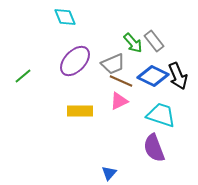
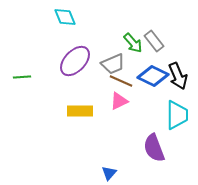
green line: moved 1 px left, 1 px down; rotated 36 degrees clockwise
cyan trapezoid: moved 16 px right; rotated 72 degrees clockwise
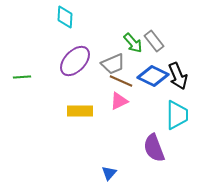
cyan diamond: rotated 25 degrees clockwise
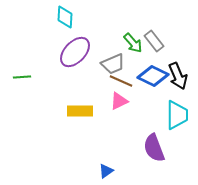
purple ellipse: moved 9 px up
blue triangle: moved 3 px left, 2 px up; rotated 14 degrees clockwise
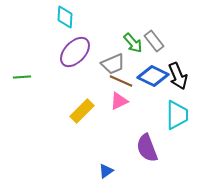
yellow rectangle: moved 2 px right; rotated 45 degrees counterclockwise
purple semicircle: moved 7 px left
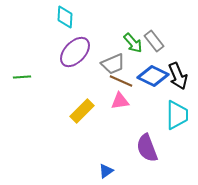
pink triangle: moved 1 px right; rotated 18 degrees clockwise
